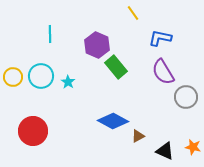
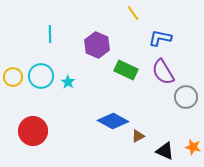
green rectangle: moved 10 px right, 3 px down; rotated 25 degrees counterclockwise
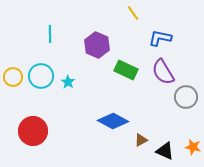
brown triangle: moved 3 px right, 4 px down
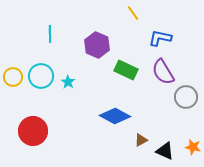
blue diamond: moved 2 px right, 5 px up
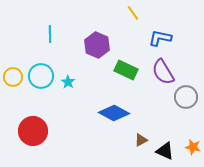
blue diamond: moved 1 px left, 3 px up
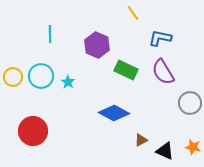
gray circle: moved 4 px right, 6 px down
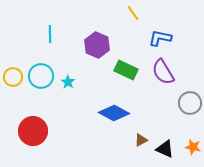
black triangle: moved 2 px up
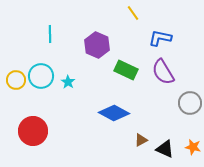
yellow circle: moved 3 px right, 3 px down
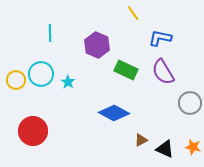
cyan line: moved 1 px up
cyan circle: moved 2 px up
